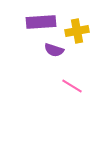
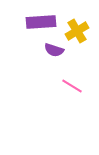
yellow cross: rotated 20 degrees counterclockwise
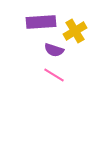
yellow cross: moved 2 px left
pink line: moved 18 px left, 11 px up
